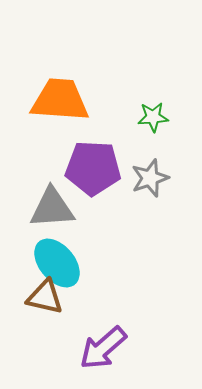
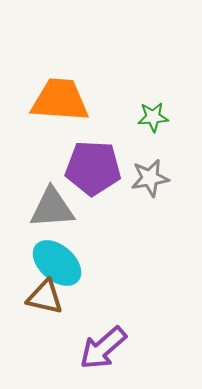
gray star: rotated 9 degrees clockwise
cyan ellipse: rotated 9 degrees counterclockwise
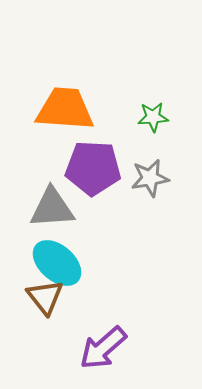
orange trapezoid: moved 5 px right, 9 px down
brown triangle: rotated 39 degrees clockwise
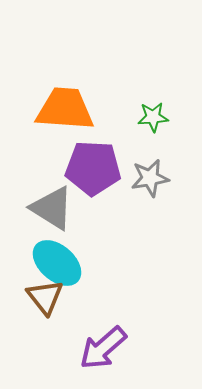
gray triangle: rotated 36 degrees clockwise
